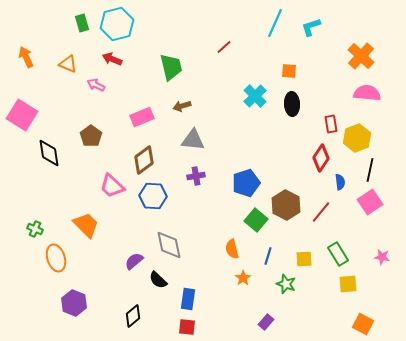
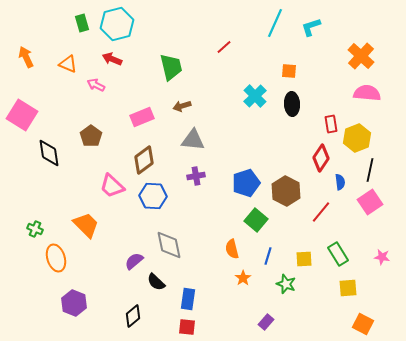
brown hexagon at (286, 205): moved 14 px up
black semicircle at (158, 280): moved 2 px left, 2 px down
yellow square at (348, 284): moved 4 px down
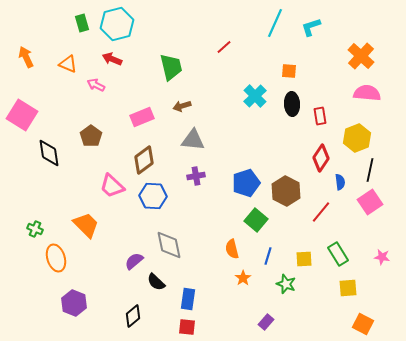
red rectangle at (331, 124): moved 11 px left, 8 px up
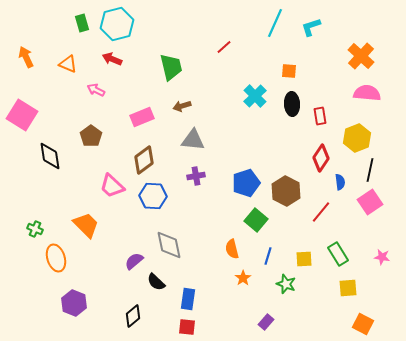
pink arrow at (96, 85): moved 5 px down
black diamond at (49, 153): moved 1 px right, 3 px down
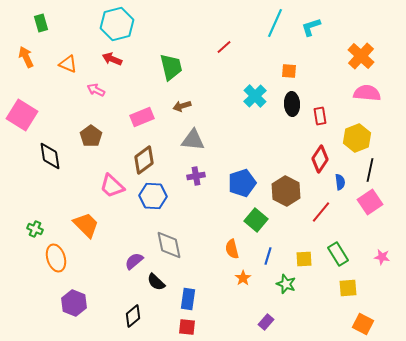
green rectangle at (82, 23): moved 41 px left
red diamond at (321, 158): moved 1 px left, 1 px down
blue pentagon at (246, 183): moved 4 px left
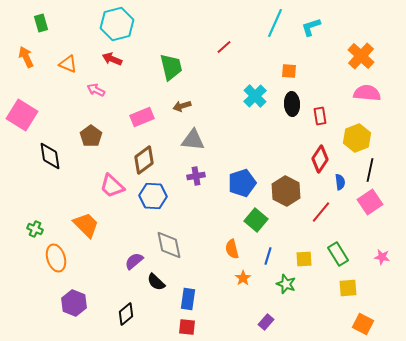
black diamond at (133, 316): moved 7 px left, 2 px up
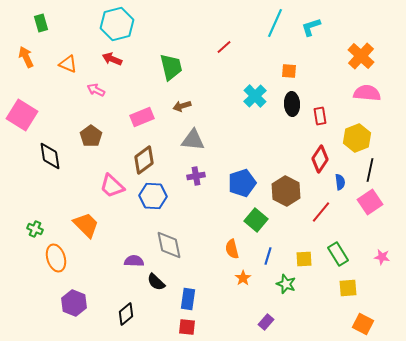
purple semicircle at (134, 261): rotated 42 degrees clockwise
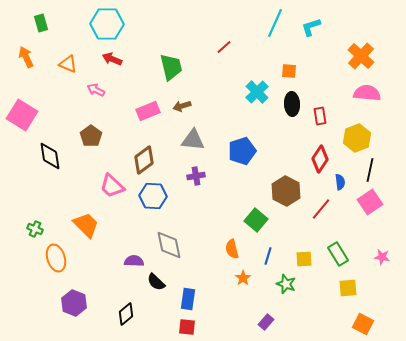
cyan hexagon at (117, 24): moved 10 px left; rotated 16 degrees clockwise
cyan cross at (255, 96): moved 2 px right, 4 px up
pink rectangle at (142, 117): moved 6 px right, 6 px up
blue pentagon at (242, 183): moved 32 px up
red line at (321, 212): moved 3 px up
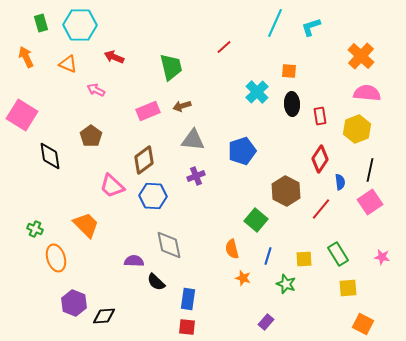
cyan hexagon at (107, 24): moved 27 px left, 1 px down
red arrow at (112, 59): moved 2 px right, 2 px up
yellow hexagon at (357, 138): moved 9 px up
purple cross at (196, 176): rotated 12 degrees counterclockwise
orange star at (243, 278): rotated 21 degrees counterclockwise
black diamond at (126, 314): moved 22 px left, 2 px down; rotated 35 degrees clockwise
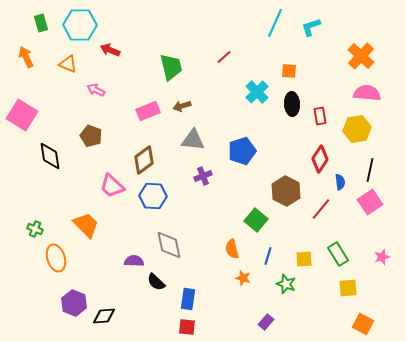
red line at (224, 47): moved 10 px down
red arrow at (114, 57): moved 4 px left, 7 px up
yellow hexagon at (357, 129): rotated 12 degrees clockwise
brown pentagon at (91, 136): rotated 15 degrees counterclockwise
purple cross at (196, 176): moved 7 px right
pink star at (382, 257): rotated 28 degrees counterclockwise
